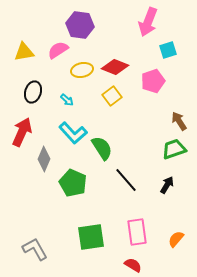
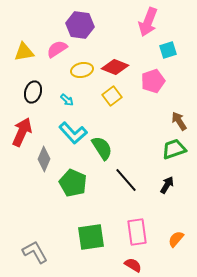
pink semicircle: moved 1 px left, 1 px up
gray L-shape: moved 3 px down
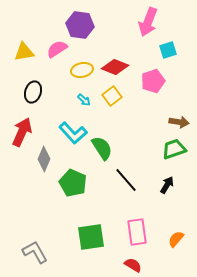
cyan arrow: moved 17 px right
brown arrow: moved 1 px down; rotated 132 degrees clockwise
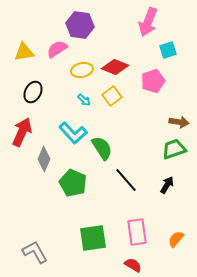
black ellipse: rotated 10 degrees clockwise
green square: moved 2 px right, 1 px down
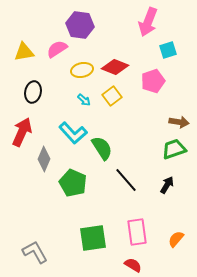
black ellipse: rotated 15 degrees counterclockwise
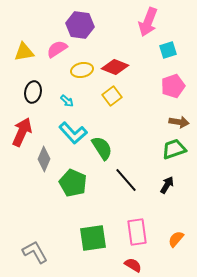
pink pentagon: moved 20 px right, 5 px down
cyan arrow: moved 17 px left, 1 px down
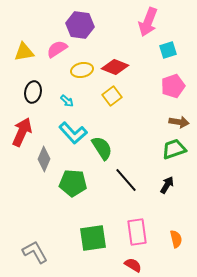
green pentagon: rotated 20 degrees counterclockwise
orange semicircle: rotated 126 degrees clockwise
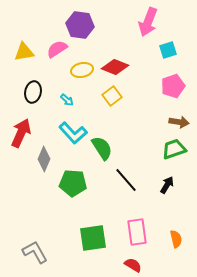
cyan arrow: moved 1 px up
red arrow: moved 1 px left, 1 px down
